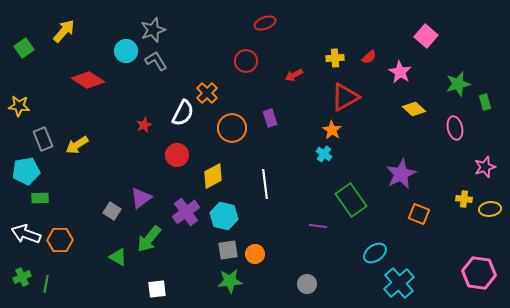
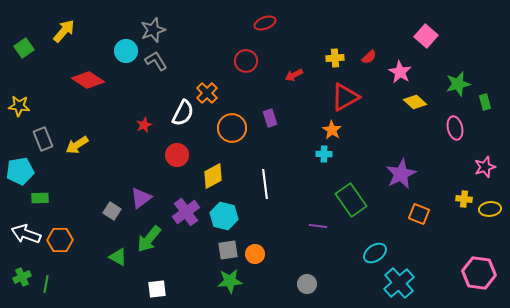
yellow diamond at (414, 109): moved 1 px right, 7 px up
cyan cross at (324, 154): rotated 35 degrees counterclockwise
cyan pentagon at (26, 171): moved 6 px left
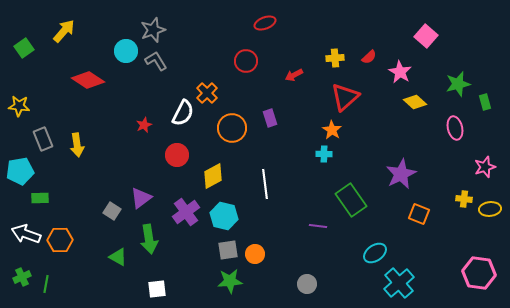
red triangle at (345, 97): rotated 12 degrees counterclockwise
yellow arrow at (77, 145): rotated 65 degrees counterclockwise
green arrow at (149, 239): rotated 48 degrees counterclockwise
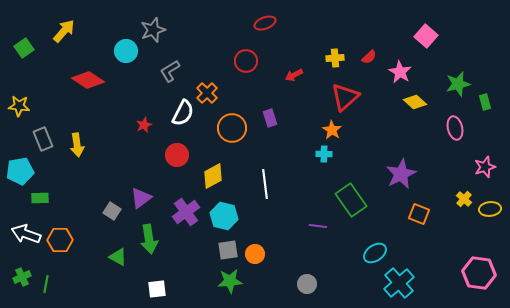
gray L-shape at (156, 61): moved 14 px right, 10 px down; rotated 90 degrees counterclockwise
yellow cross at (464, 199): rotated 35 degrees clockwise
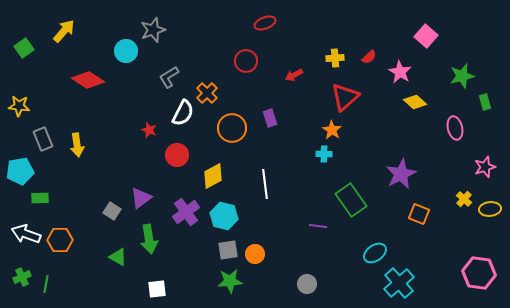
gray L-shape at (170, 71): moved 1 px left, 6 px down
green star at (458, 84): moved 4 px right, 8 px up
red star at (144, 125): moved 5 px right, 5 px down; rotated 28 degrees counterclockwise
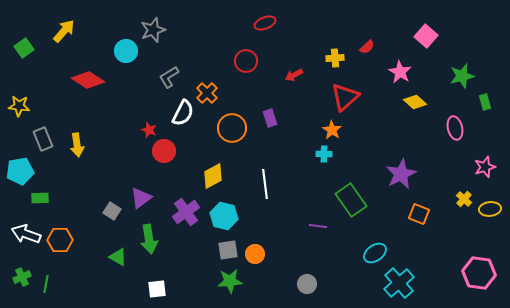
red semicircle at (369, 57): moved 2 px left, 10 px up
red circle at (177, 155): moved 13 px left, 4 px up
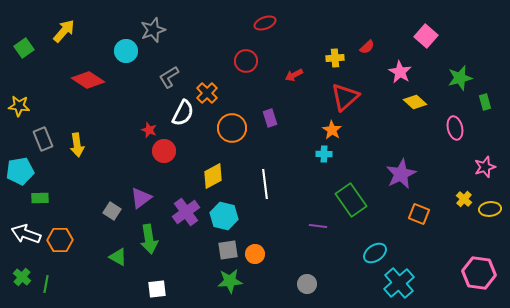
green star at (462, 76): moved 2 px left, 2 px down
green cross at (22, 277): rotated 24 degrees counterclockwise
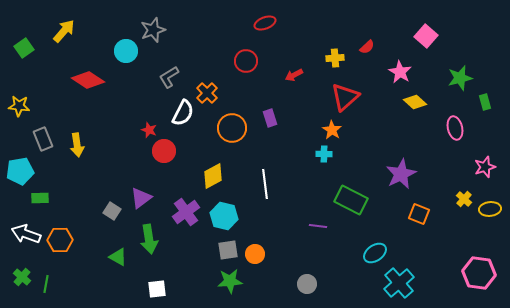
green rectangle at (351, 200): rotated 28 degrees counterclockwise
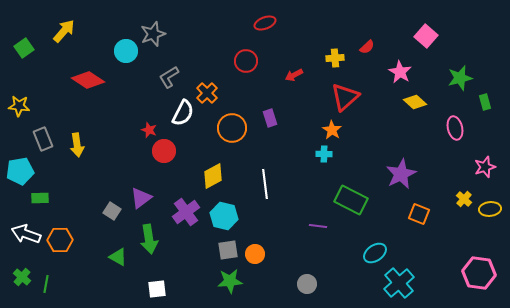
gray star at (153, 30): moved 4 px down
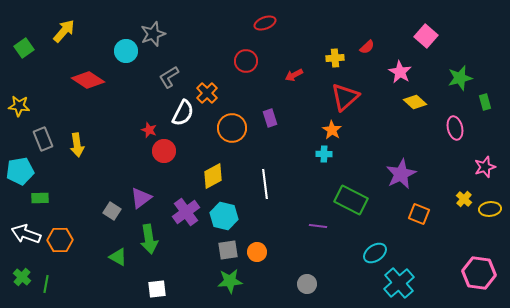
orange circle at (255, 254): moved 2 px right, 2 px up
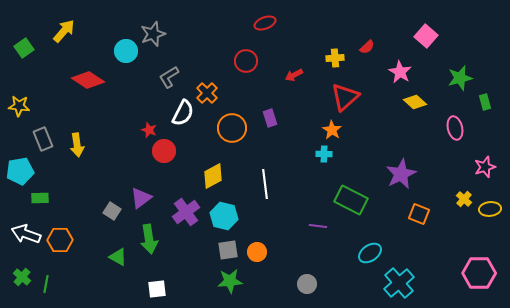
cyan ellipse at (375, 253): moved 5 px left
pink hexagon at (479, 273): rotated 8 degrees counterclockwise
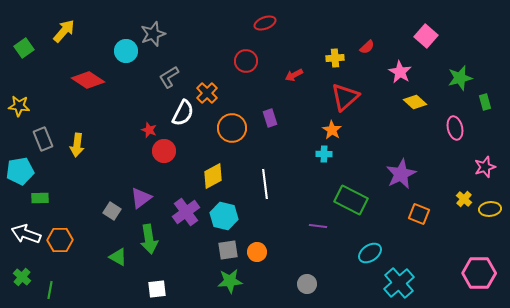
yellow arrow at (77, 145): rotated 15 degrees clockwise
green line at (46, 284): moved 4 px right, 6 px down
